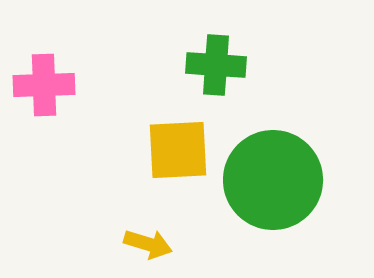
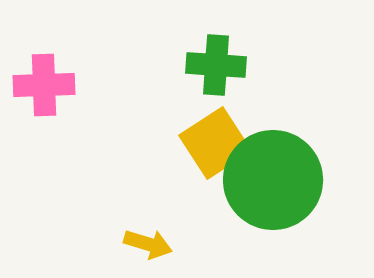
yellow square: moved 37 px right, 7 px up; rotated 30 degrees counterclockwise
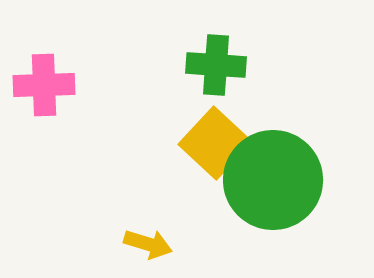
yellow square: rotated 14 degrees counterclockwise
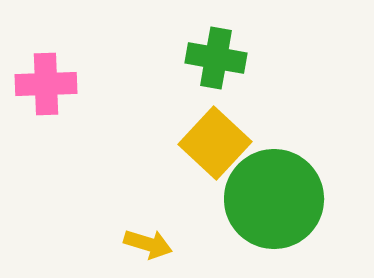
green cross: moved 7 px up; rotated 6 degrees clockwise
pink cross: moved 2 px right, 1 px up
green circle: moved 1 px right, 19 px down
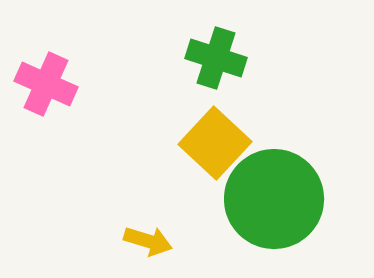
green cross: rotated 8 degrees clockwise
pink cross: rotated 26 degrees clockwise
yellow arrow: moved 3 px up
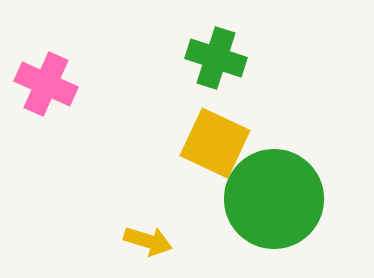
yellow square: rotated 18 degrees counterclockwise
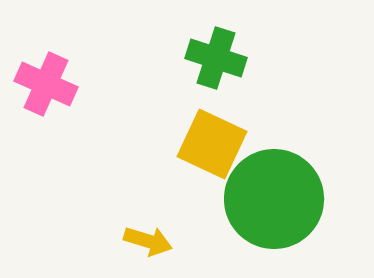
yellow square: moved 3 px left, 1 px down
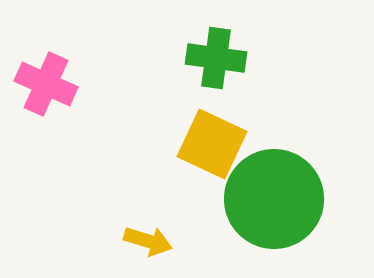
green cross: rotated 10 degrees counterclockwise
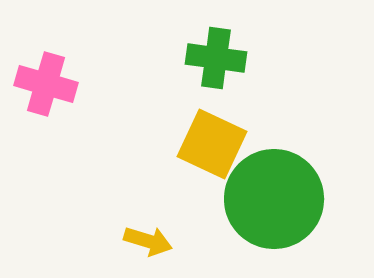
pink cross: rotated 8 degrees counterclockwise
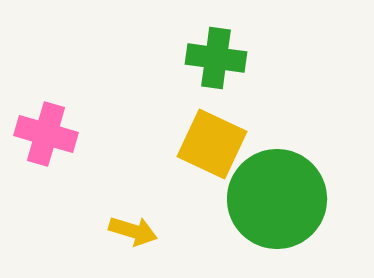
pink cross: moved 50 px down
green circle: moved 3 px right
yellow arrow: moved 15 px left, 10 px up
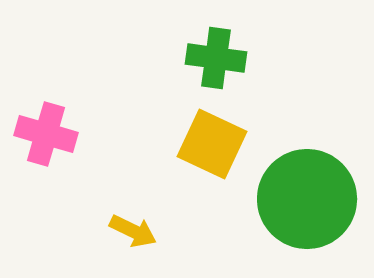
green circle: moved 30 px right
yellow arrow: rotated 9 degrees clockwise
